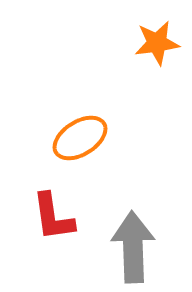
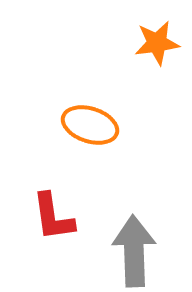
orange ellipse: moved 10 px right, 13 px up; rotated 50 degrees clockwise
gray arrow: moved 1 px right, 4 px down
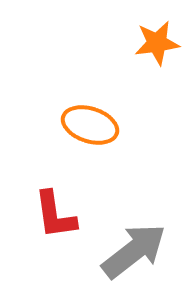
red L-shape: moved 2 px right, 2 px up
gray arrow: rotated 54 degrees clockwise
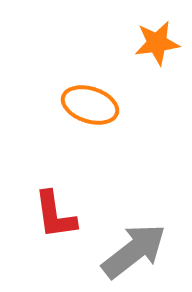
orange ellipse: moved 20 px up
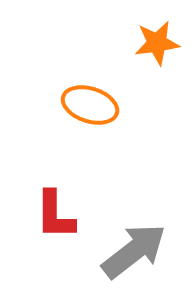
red L-shape: rotated 8 degrees clockwise
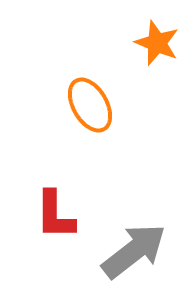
orange star: rotated 30 degrees clockwise
orange ellipse: rotated 42 degrees clockwise
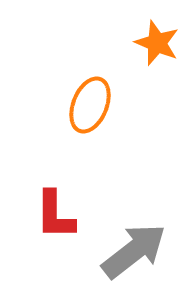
orange ellipse: rotated 52 degrees clockwise
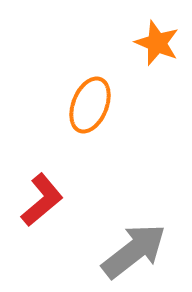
red L-shape: moved 13 px left, 15 px up; rotated 130 degrees counterclockwise
